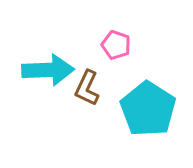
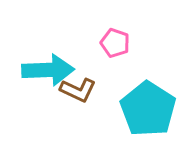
pink pentagon: moved 1 px left, 2 px up
brown L-shape: moved 9 px left, 2 px down; rotated 90 degrees counterclockwise
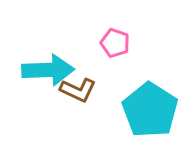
cyan pentagon: moved 2 px right, 1 px down
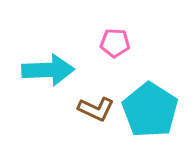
pink pentagon: rotated 16 degrees counterclockwise
brown L-shape: moved 18 px right, 19 px down
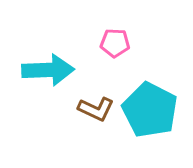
cyan pentagon: rotated 6 degrees counterclockwise
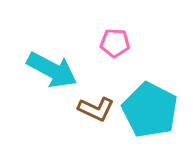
cyan arrow: moved 4 px right; rotated 30 degrees clockwise
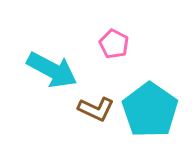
pink pentagon: moved 1 px left, 1 px down; rotated 24 degrees clockwise
cyan pentagon: rotated 8 degrees clockwise
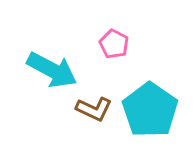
brown L-shape: moved 2 px left
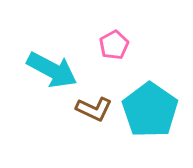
pink pentagon: moved 1 px down; rotated 16 degrees clockwise
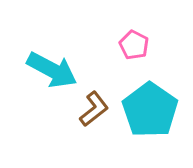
pink pentagon: moved 20 px right; rotated 16 degrees counterclockwise
brown L-shape: rotated 63 degrees counterclockwise
